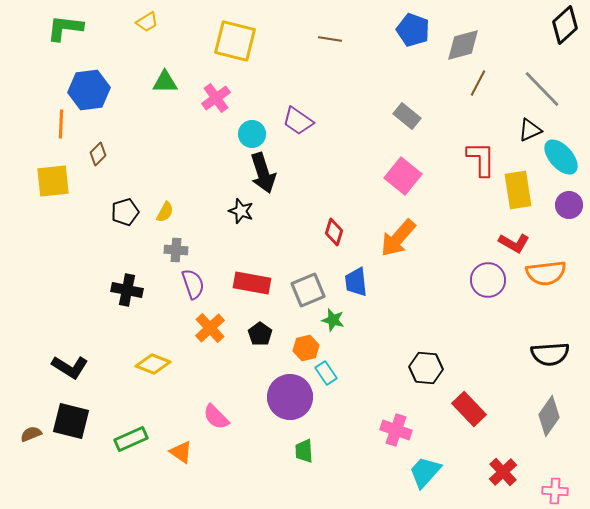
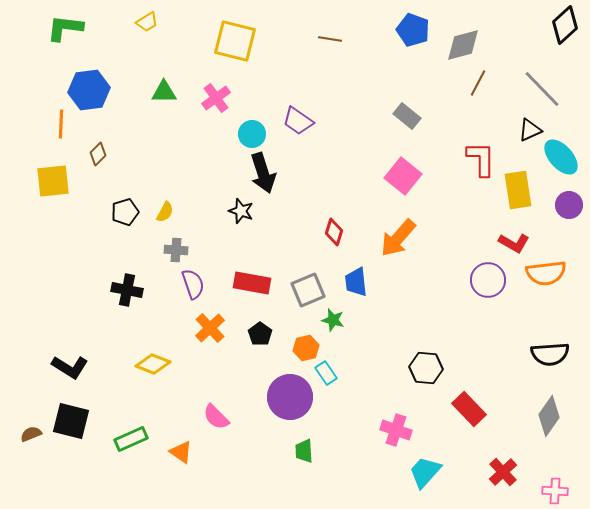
green triangle at (165, 82): moved 1 px left, 10 px down
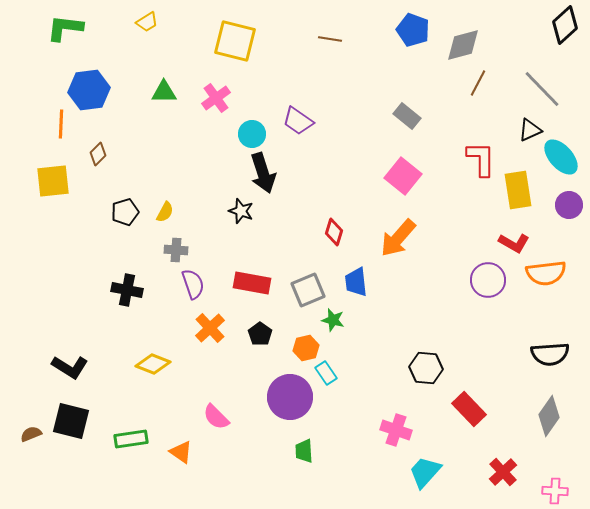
green rectangle at (131, 439): rotated 16 degrees clockwise
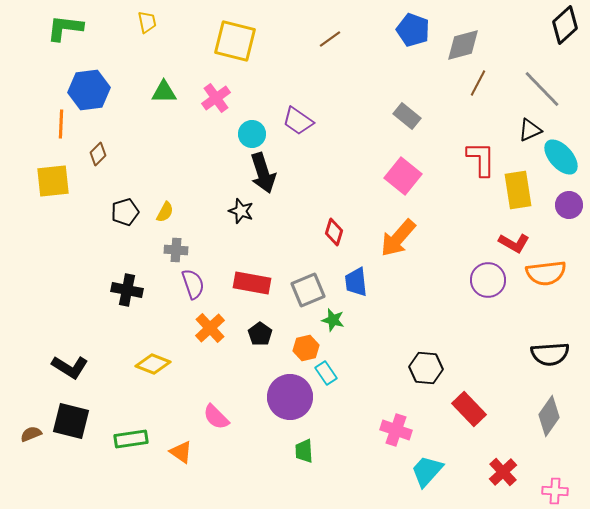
yellow trapezoid at (147, 22): rotated 70 degrees counterclockwise
brown line at (330, 39): rotated 45 degrees counterclockwise
cyan trapezoid at (425, 472): moved 2 px right, 1 px up
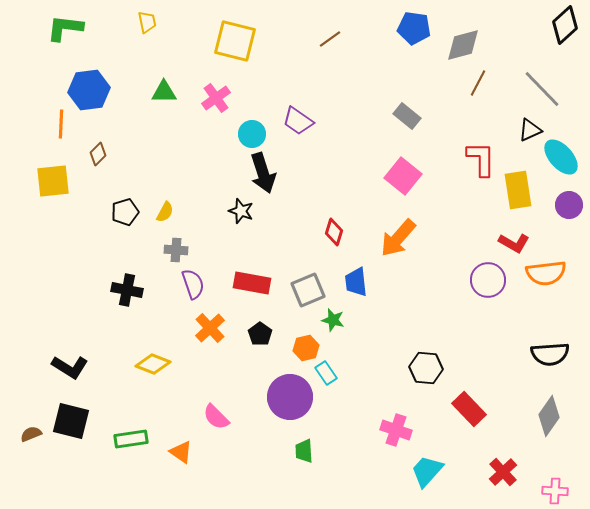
blue pentagon at (413, 30): moved 1 px right, 2 px up; rotated 12 degrees counterclockwise
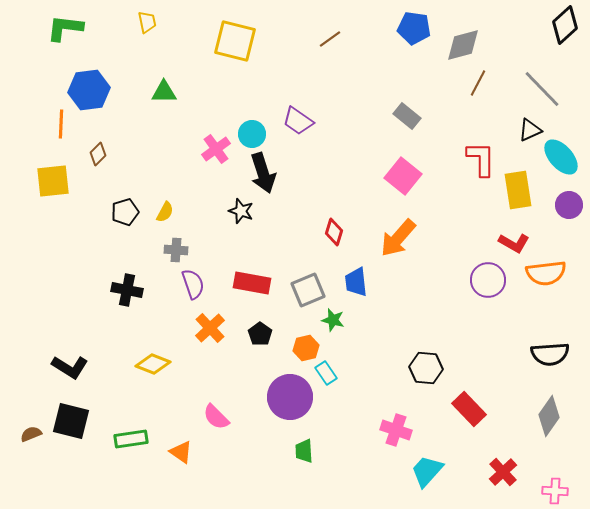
pink cross at (216, 98): moved 51 px down
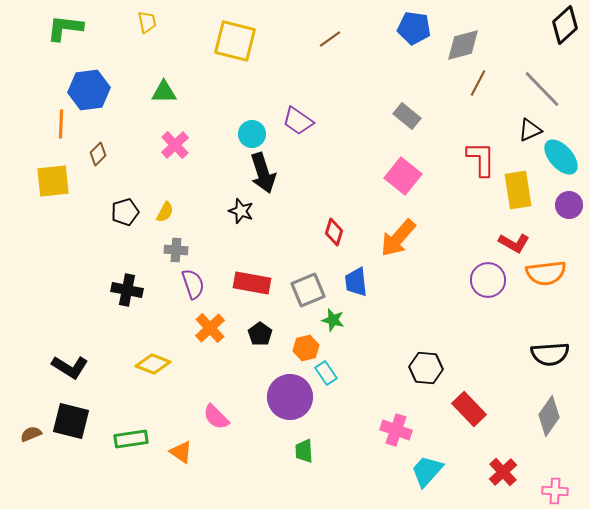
pink cross at (216, 149): moved 41 px left, 4 px up; rotated 8 degrees counterclockwise
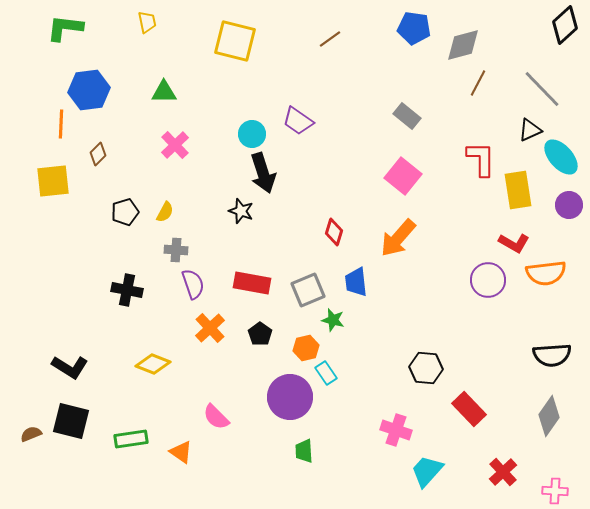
black semicircle at (550, 354): moved 2 px right, 1 px down
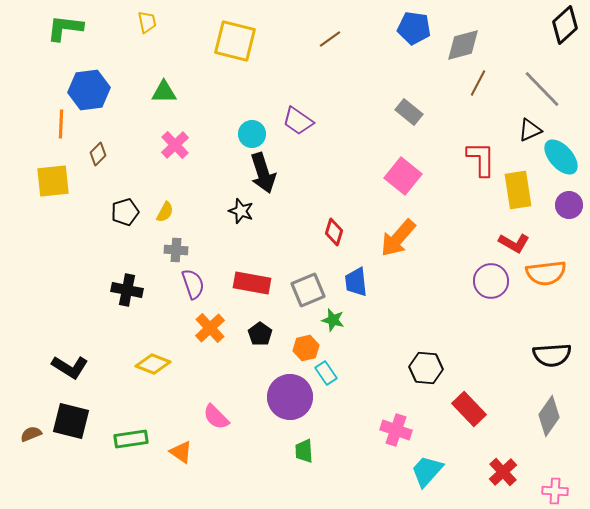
gray rectangle at (407, 116): moved 2 px right, 4 px up
purple circle at (488, 280): moved 3 px right, 1 px down
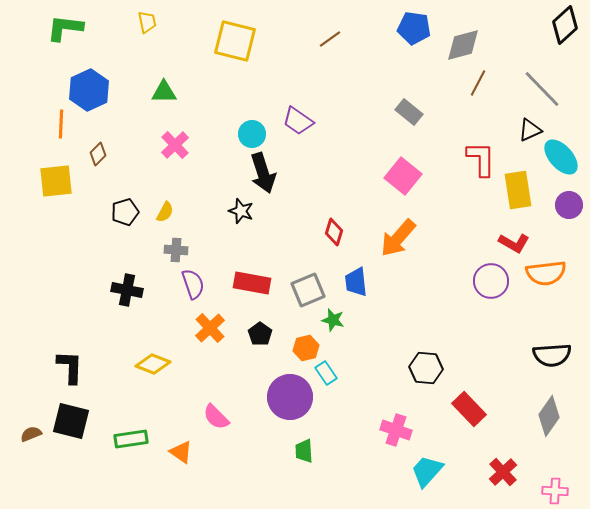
blue hexagon at (89, 90): rotated 18 degrees counterclockwise
yellow square at (53, 181): moved 3 px right
black L-shape at (70, 367): rotated 120 degrees counterclockwise
